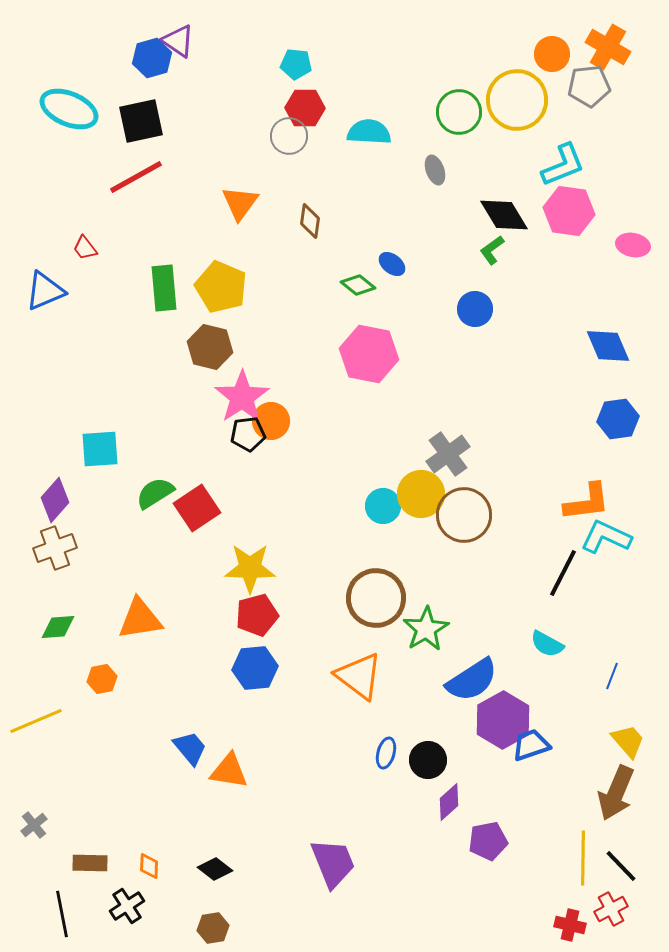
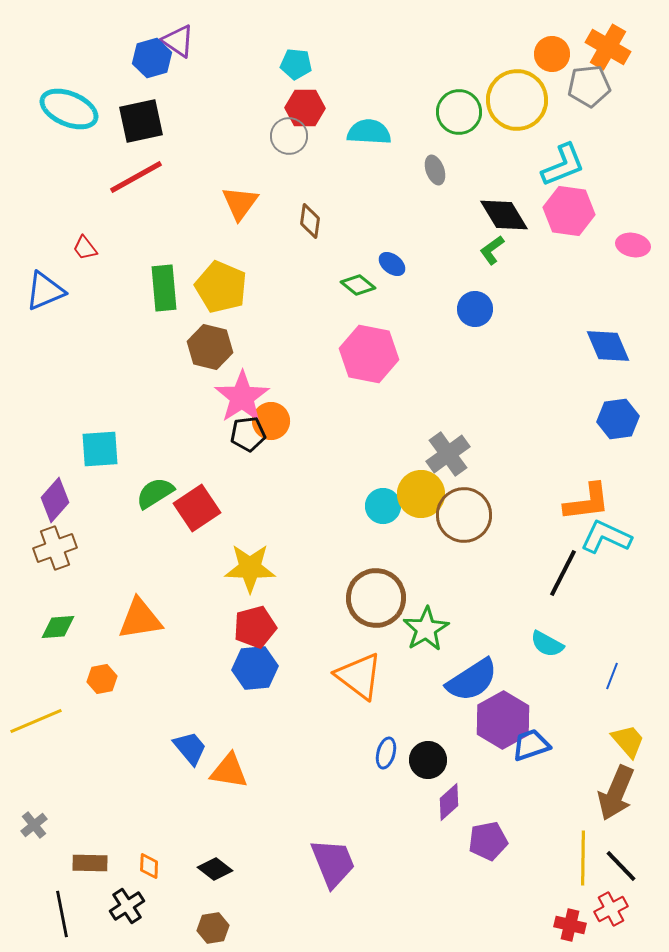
red pentagon at (257, 615): moved 2 px left, 12 px down
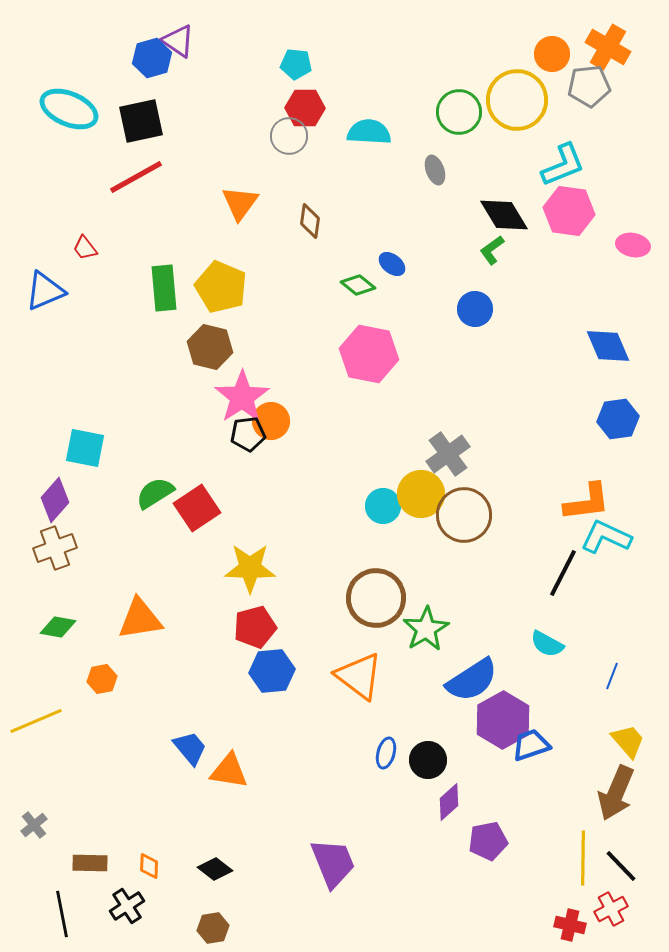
cyan square at (100, 449): moved 15 px left, 1 px up; rotated 15 degrees clockwise
green diamond at (58, 627): rotated 15 degrees clockwise
blue hexagon at (255, 668): moved 17 px right, 3 px down
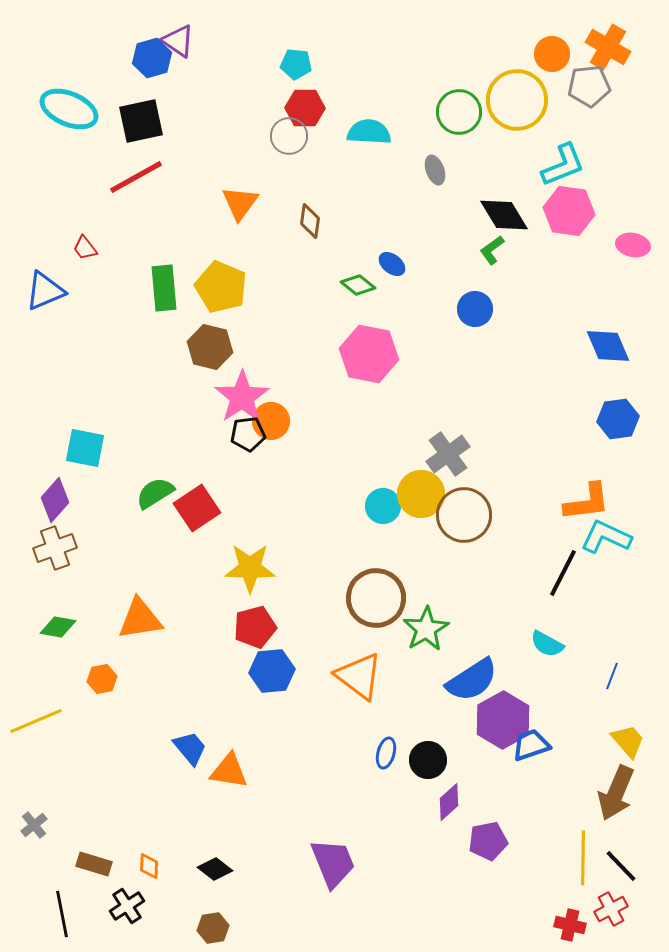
brown rectangle at (90, 863): moved 4 px right, 1 px down; rotated 16 degrees clockwise
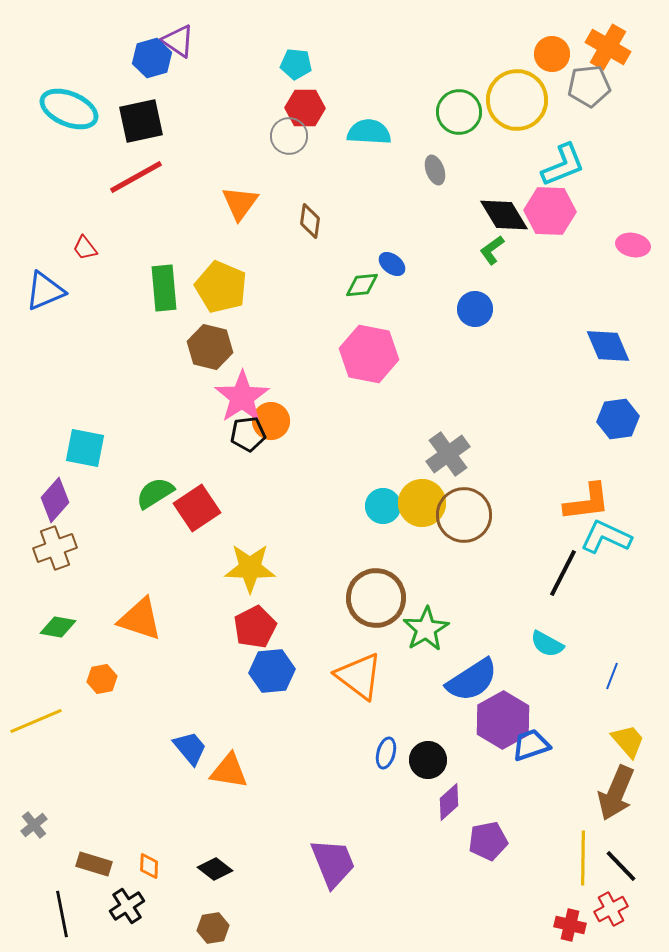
pink hexagon at (569, 211): moved 19 px left; rotated 6 degrees counterclockwise
green diamond at (358, 285): moved 4 px right; rotated 44 degrees counterclockwise
yellow circle at (421, 494): moved 1 px right, 9 px down
orange triangle at (140, 619): rotated 27 degrees clockwise
red pentagon at (255, 627): rotated 12 degrees counterclockwise
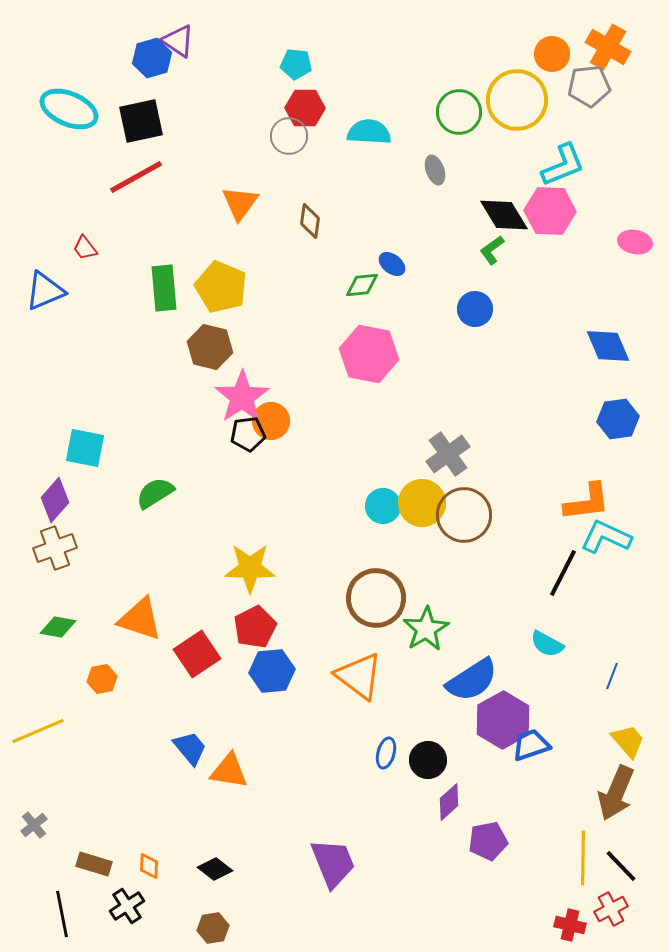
pink ellipse at (633, 245): moved 2 px right, 3 px up
red square at (197, 508): moved 146 px down
yellow line at (36, 721): moved 2 px right, 10 px down
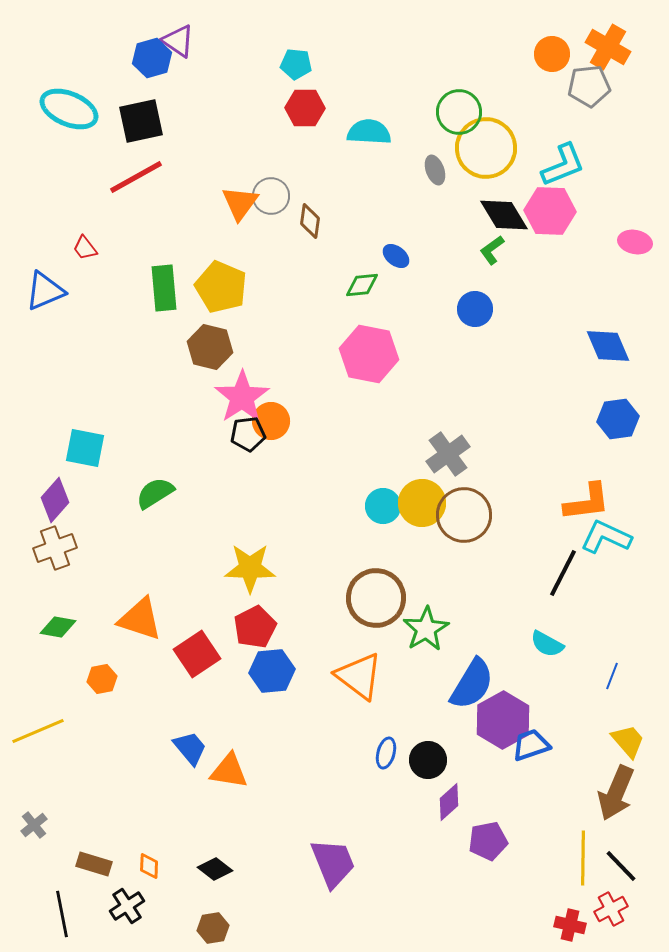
yellow circle at (517, 100): moved 31 px left, 48 px down
gray circle at (289, 136): moved 18 px left, 60 px down
blue ellipse at (392, 264): moved 4 px right, 8 px up
blue semicircle at (472, 680): moved 4 px down; rotated 26 degrees counterclockwise
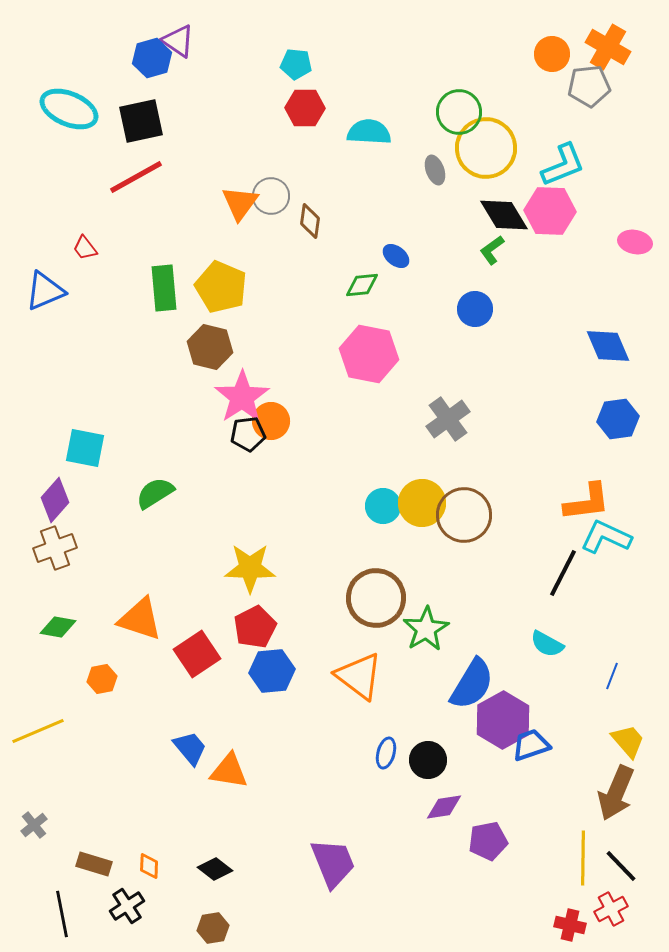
gray cross at (448, 454): moved 35 px up
purple diamond at (449, 802): moved 5 px left, 5 px down; rotated 33 degrees clockwise
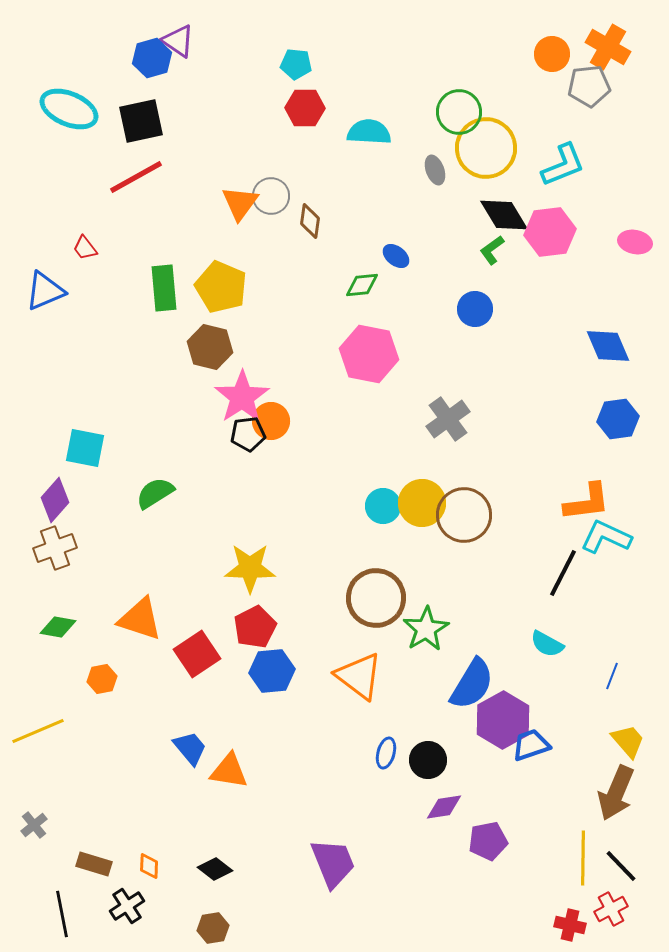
pink hexagon at (550, 211): moved 21 px down; rotated 9 degrees counterclockwise
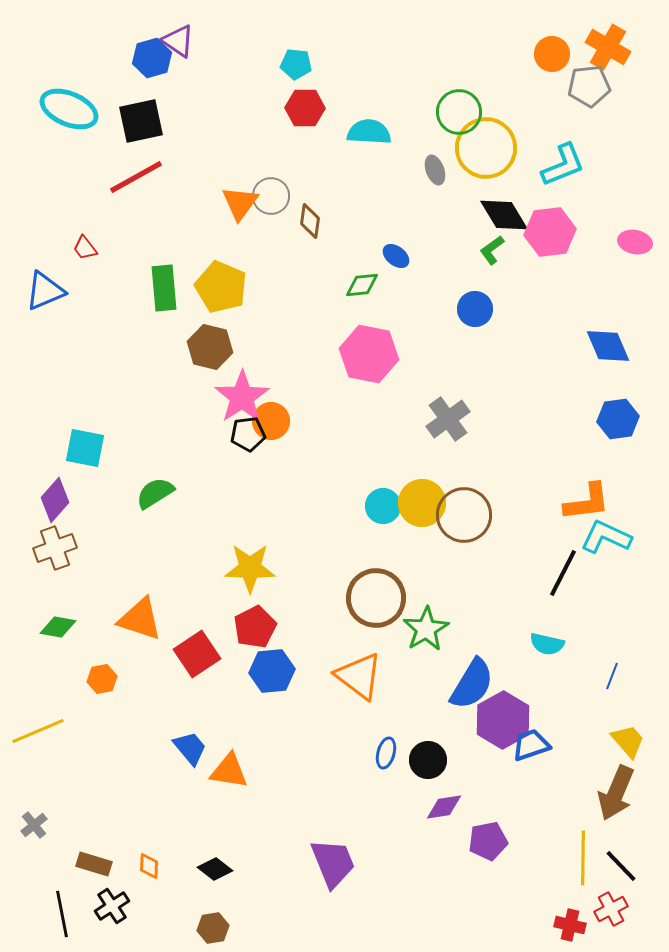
cyan semicircle at (547, 644): rotated 16 degrees counterclockwise
black cross at (127, 906): moved 15 px left
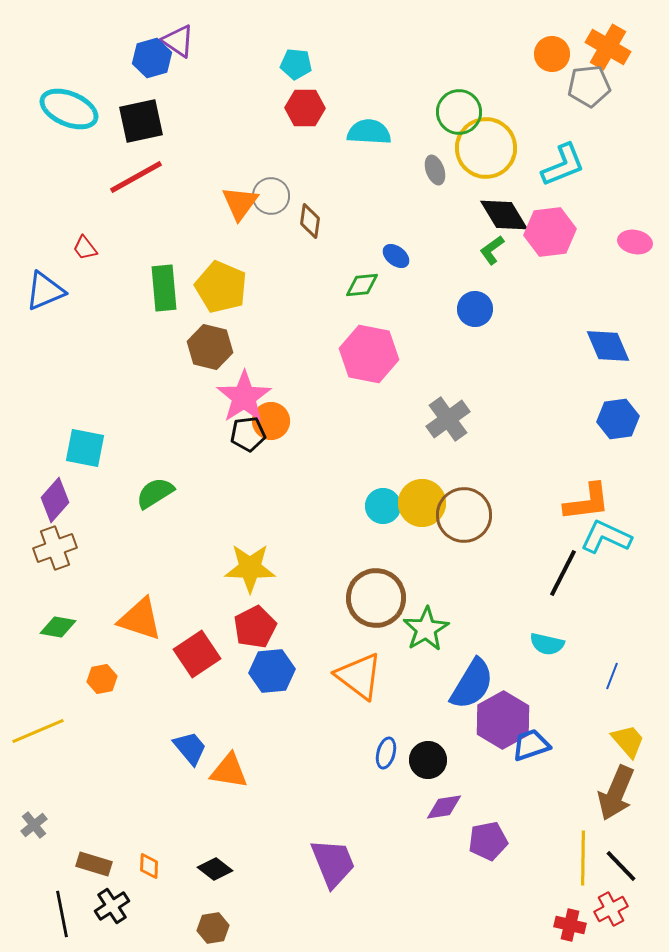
pink star at (242, 397): moved 2 px right
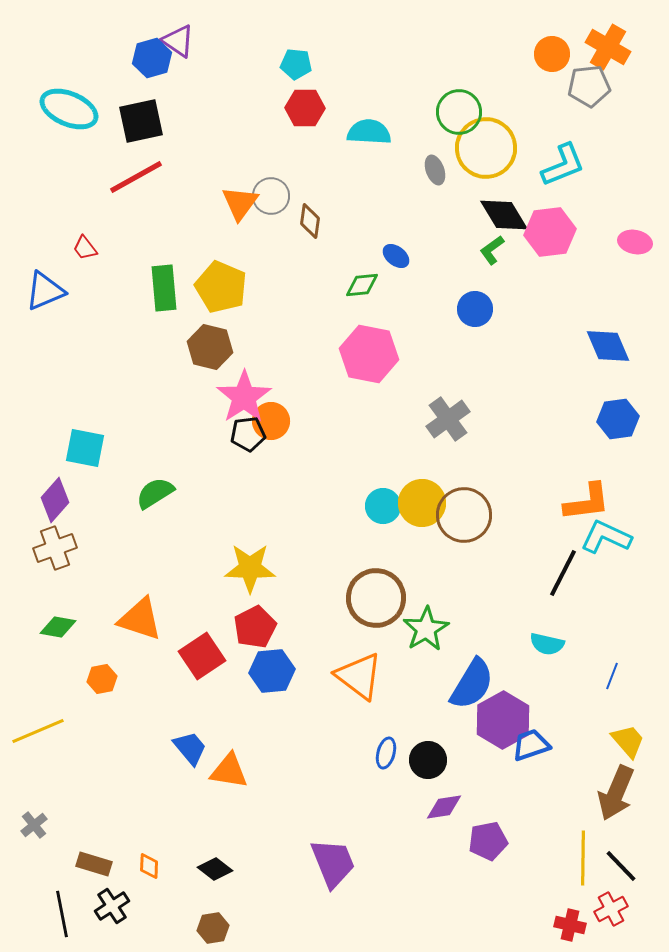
red square at (197, 654): moved 5 px right, 2 px down
